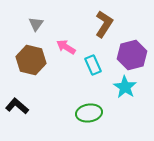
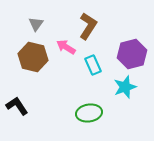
brown L-shape: moved 16 px left, 2 px down
purple hexagon: moved 1 px up
brown hexagon: moved 2 px right, 3 px up
cyan star: rotated 20 degrees clockwise
black L-shape: rotated 15 degrees clockwise
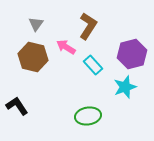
cyan rectangle: rotated 18 degrees counterclockwise
green ellipse: moved 1 px left, 3 px down
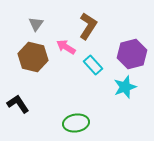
black L-shape: moved 1 px right, 2 px up
green ellipse: moved 12 px left, 7 px down
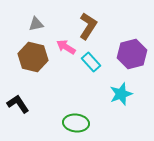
gray triangle: rotated 42 degrees clockwise
cyan rectangle: moved 2 px left, 3 px up
cyan star: moved 4 px left, 7 px down
green ellipse: rotated 15 degrees clockwise
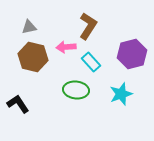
gray triangle: moved 7 px left, 3 px down
pink arrow: rotated 36 degrees counterclockwise
green ellipse: moved 33 px up
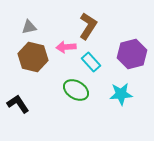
green ellipse: rotated 25 degrees clockwise
cyan star: rotated 15 degrees clockwise
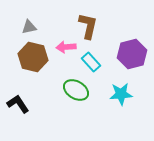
brown L-shape: rotated 20 degrees counterclockwise
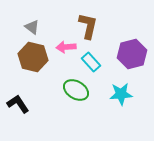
gray triangle: moved 3 px right; rotated 49 degrees clockwise
